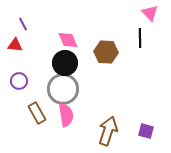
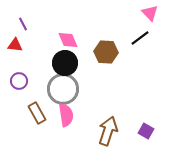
black line: rotated 54 degrees clockwise
purple square: rotated 14 degrees clockwise
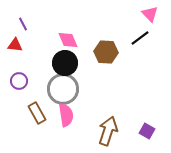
pink triangle: moved 1 px down
purple square: moved 1 px right
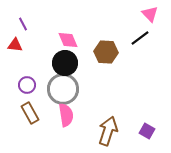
purple circle: moved 8 px right, 4 px down
brown rectangle: moved 7 px left
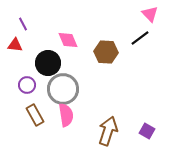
black circle: moved 17 px left
brown rectangle: moved 5 px right, 2 px down
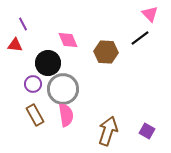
purple circle: moved 6 px right, 1 px up
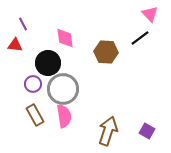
pink diamond: moved 3 px left, 2 px up; rotated 15 degrees clockwise
pink semicircle: moved 2 px left, 1 px down
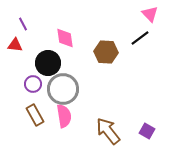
brown arrow: rotated 56 degrees counterclockwise
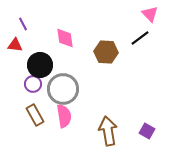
black circle: moved 8 px left, 2 px down
brown arrow: rotated 28 degrees clockwise
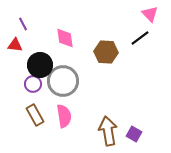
gray circle: moved 8 px up
purple square: moved 13 px left, 3 px down
